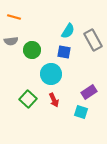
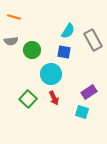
red arrow: moved 2 px up
cyan square: moved 1 px right
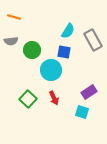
cyan circle: moved 4 px up
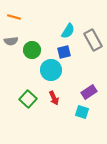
blue square: rotated 24 degrees counterclockwise
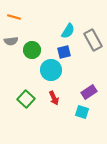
green square: moved 2 px left
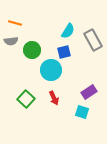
orange line: moved 1 px right, 6 px down
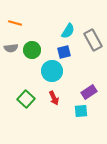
gray semicircle: moved 7 px down
cyan circle: moved 1 px right, 1 px down
cyan square: moved 1 px left, 1 px up; rotated 24 degrees counterclockwise
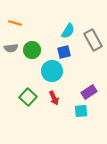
green square: moved 2 px right, 2 px up
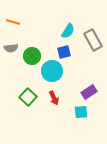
orange line: moved 2 px left, 1 px up
green circle: moved 6 px down
cyan square: moved 1 px down
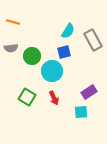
green square: moved 1 px left; rotated 12 degrees counterclockwise
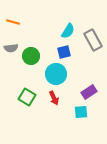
green circle: moved 1 px left
cyan circle: moved 4 px right, 3 px down
